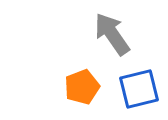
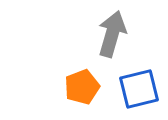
gray arrow: rotated 51 degrees clockwise
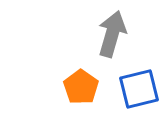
orange pentagon: moved 1 px left; rotated 16 degrees counterclockwise
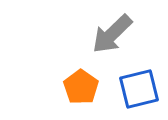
gray arrow: rotated 150 degrees counterclockwise
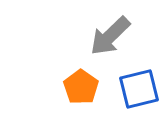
gray arrow: moved 2 px left, 2 px down
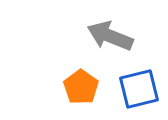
gray arrow: rotated 66 degrees clockwise
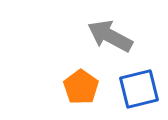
gray arrow: rotated 6 degrees clockwise
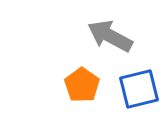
orange pentagon: moved 1 px right, 2 px up
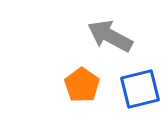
blue square: moved 1 px right
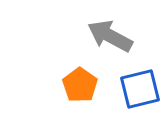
orange pentagon: moved 2 px left
